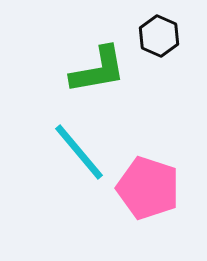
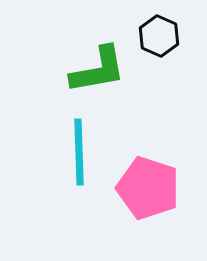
cyan line: rotated 38 degrees clockwise
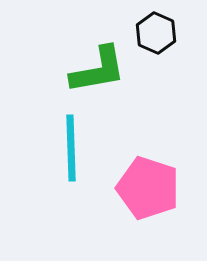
black hexagon: moved 3 px left, 3 px up
cyan line: moved 8 px left, 4 px up
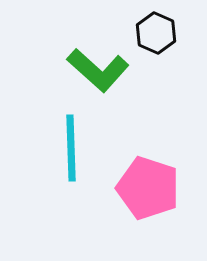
green L-shape: rotated 52 degrees clockwise
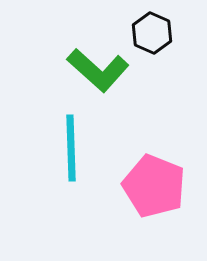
black hexagon: moved 4 px left
pink pentagon: moved 6 px right, 2 px up; rotated 4 degrees clockwise
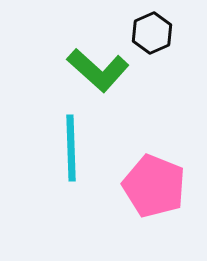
black hexagon: rotated 12 degrees clockwise
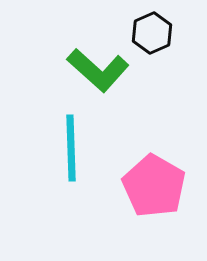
pink pentagon: rotated 8 degrees clockwise
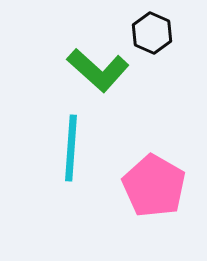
black hexagon: rotated 12 degrees counterclockwise
cyan line: rotated 6 degrees clockwise
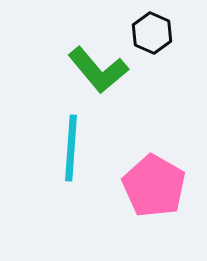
green L-shape: rotated 8 degrees clockwise
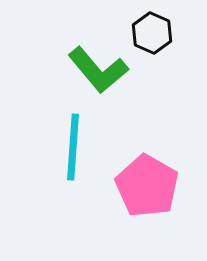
cyan line: moved 2 px right, 1 px up
pink pentagon: moved 7 px left
